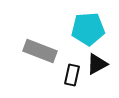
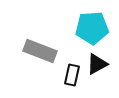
cyan pentagon: moved 4 px right, 1 px up
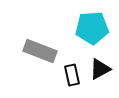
black triangle: moved 3 px right, 5 px down
black rectangle: rotated 25 degrees counterclockwise
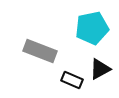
cyan pentagon: rotated 8 degrees counterclockwise
black rectangle: moved 5 px down; rotated 55 degrees counterclockwise
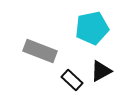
black triangle: moved 1 px right, 2 px down
black rectangle: rotated 20 degrees clockwise
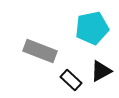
black rectangle: moved 1 px left
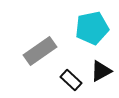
gray rectangle: rotated 56 degrees counterclockwise
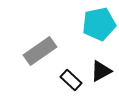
cyan pentagon: moved 7 px right, 4 px up
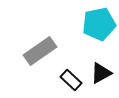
black triangle: moved 2 px down
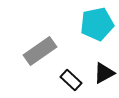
cyan pentagon: moved 2 px left
black triangle: moved 3 px right
